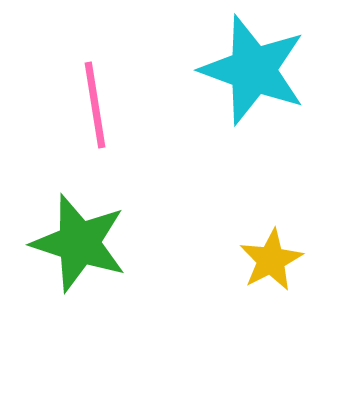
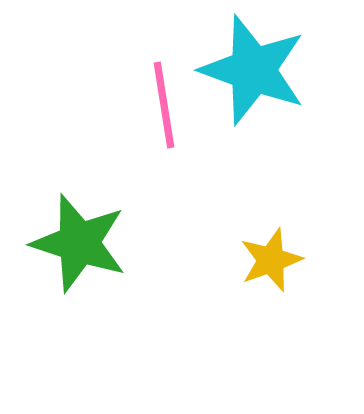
pink line: moved 69 px right
yellow star: rotated 8 degrees clockwise
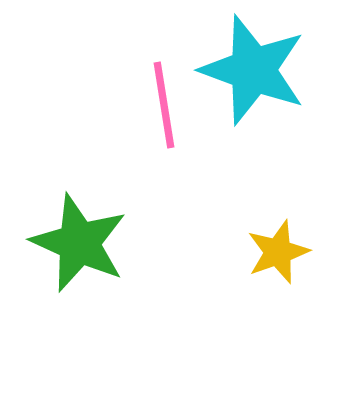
green star: rotated 6 degrees clockwise
yellow star: moved 7 px right, 8 px up
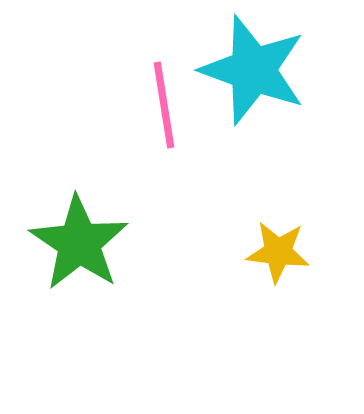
green star: rotated 10 degrees clockwise
yellow star: rotated 26 degrees clockwise
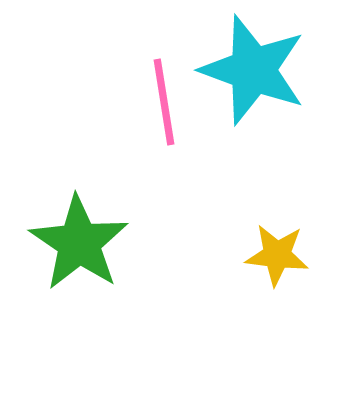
pink line: moved 3 px up
yellow star: moved 1 px left, 3 px down
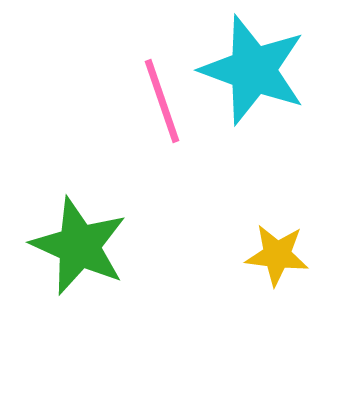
pink line: moved 2 px left, 1 px up; rotated 10 degrees counterclockwise
green star: moved 3 px down; rotated 10 degrees counterclockwise
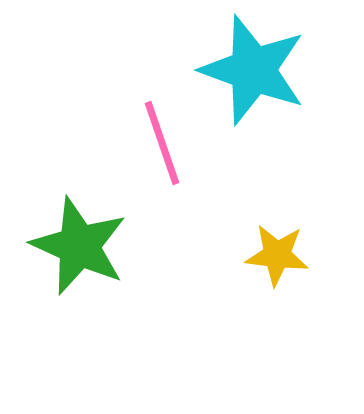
pink line: moved 42 px down
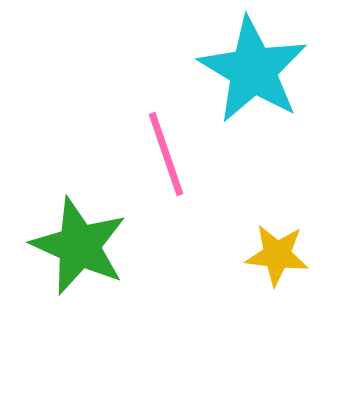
cyan star: rotated 11 degrees clockwise
pink line: moved 4 px right, 11 px down
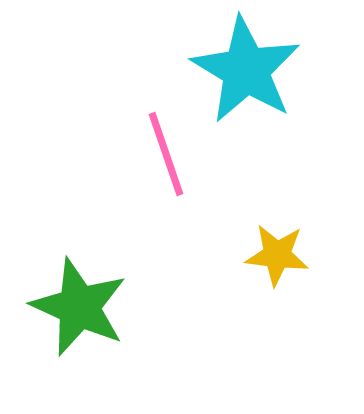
cyan star: moved 7 px left
green star: moved 61 px down
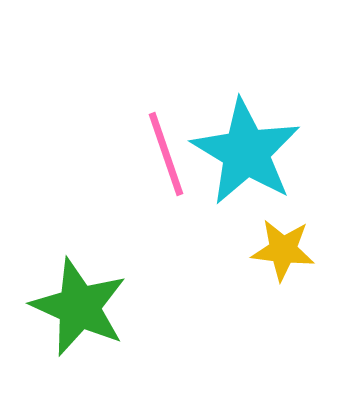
cyan star: moved 82 px down
yellow star: moved 6 px right, 5 px up
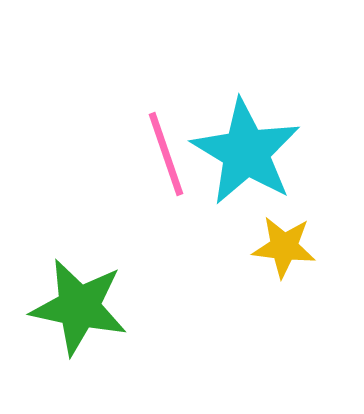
yellow star: moved 1 px right, 3 px up
green star: rotated 12 degrees counterclockwise
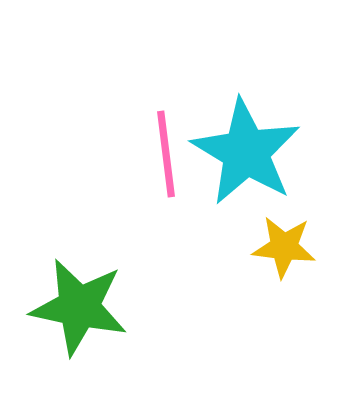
pink line: rotated 12 degrees clockwise
